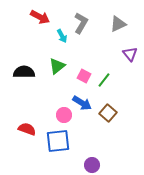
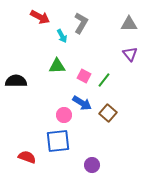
gray triangle: moved 11 px right; rotated 24 degrees clockwise
green triangle: rotated 36 degrees clockwise
black semicircle: moved 8 px left, 9 px down
red semicircle: moved 28 px down
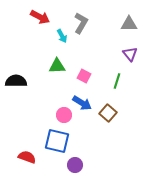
green line: moved 13 px right, 1 px down; rotated 21 degrees counterclockwise
blue square: moved 1 px left; rotated 20 degrees clockwise
purple circle: moved 17 px left
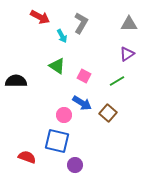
purple triangle: moved 3 px left; rotated 35 degrees clockwise
green triangle: rotated 36 degrees clockwise
green line: rotated 42 degrees clockwise
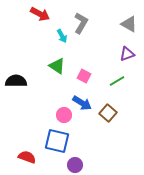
red arrow: moved 3 px up
gray triangle: rotated 30 degrees clockwise
purple triangle: rotated 14 degrees clockwise
